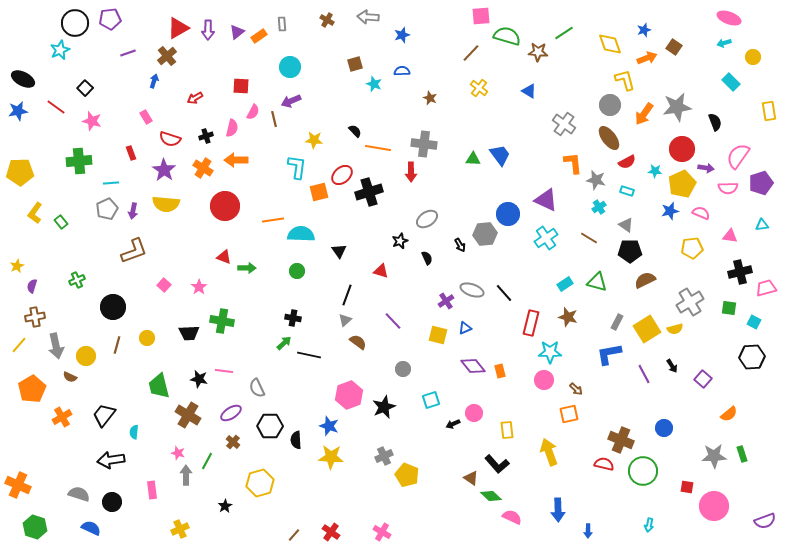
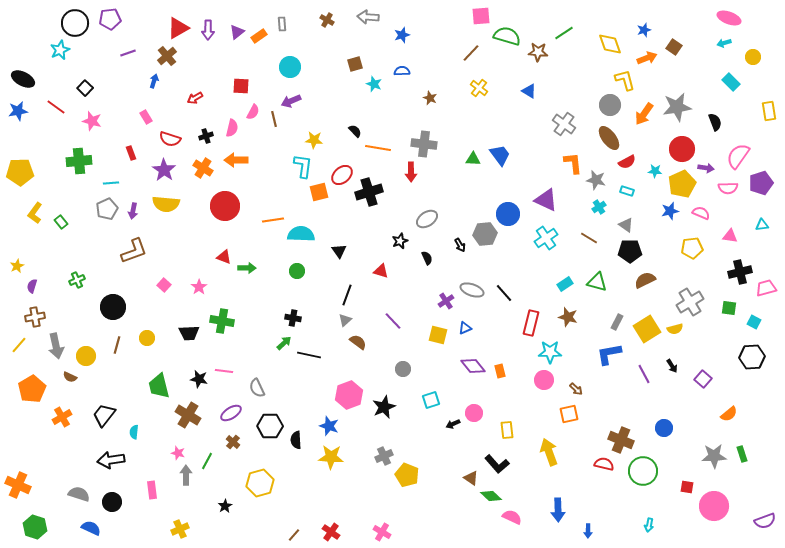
cyan L-shape at (297, 167): moved 6 px right, 1 px up
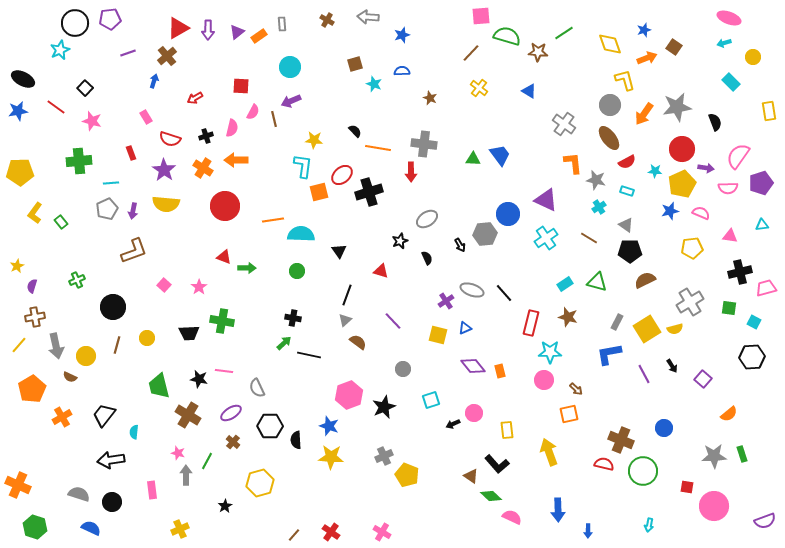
brown triangle at (471, 478): moved 2 px up
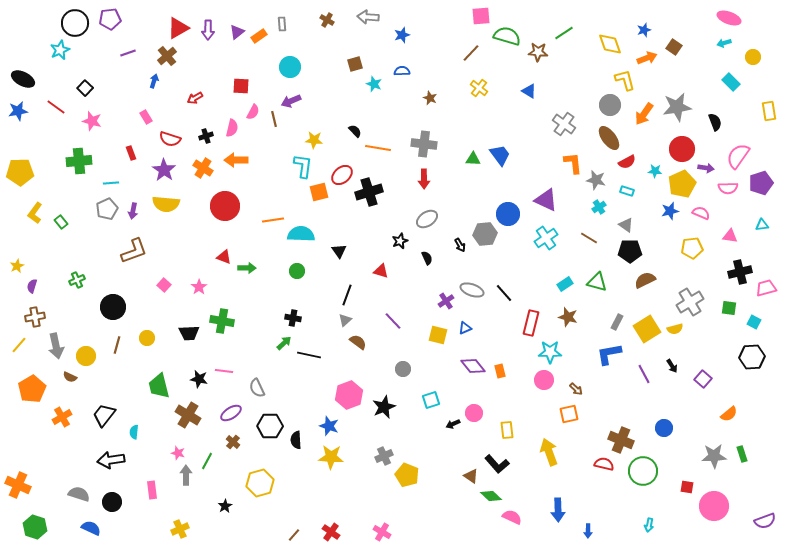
red arrow at (411, 172): moved 13 px right, 7 px down
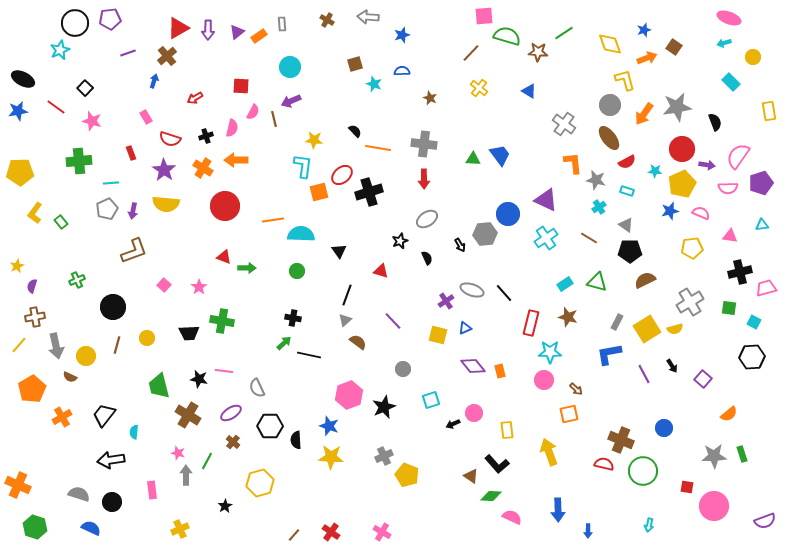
pink square at (481, 16): moved 3 px right
purple arrow at (706, 168): moved 1 px right, 3 px up
green diamond at (491, 496): rotated 40 degrees counterclockwise
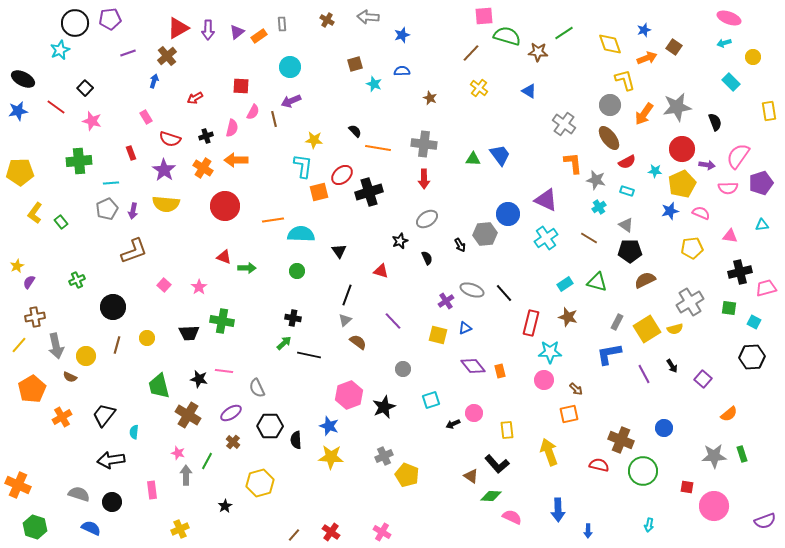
purple semicircle at (32, 286): moved 3 px left, 4 px up; rotated 16 degrees clockwise
red semicircle at (604, 464): moved 5 px left, 1 px down
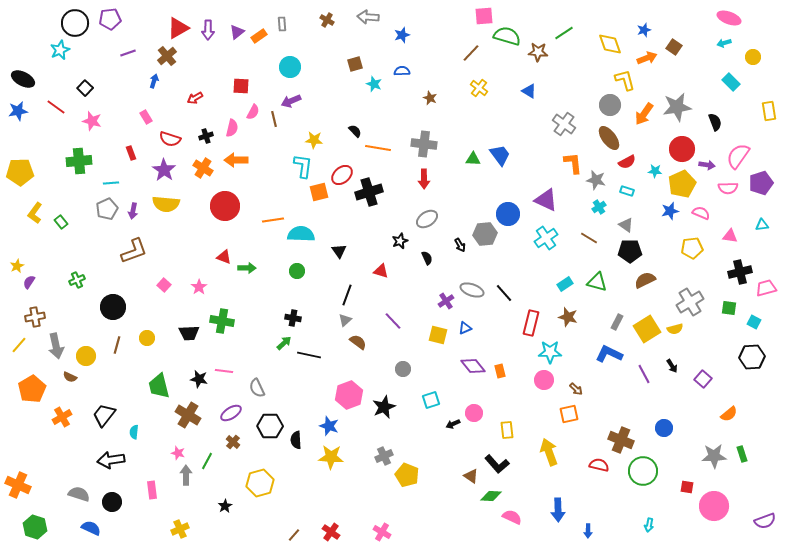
blue L-shape at (609, 354): rotated 36 degrees clockwise
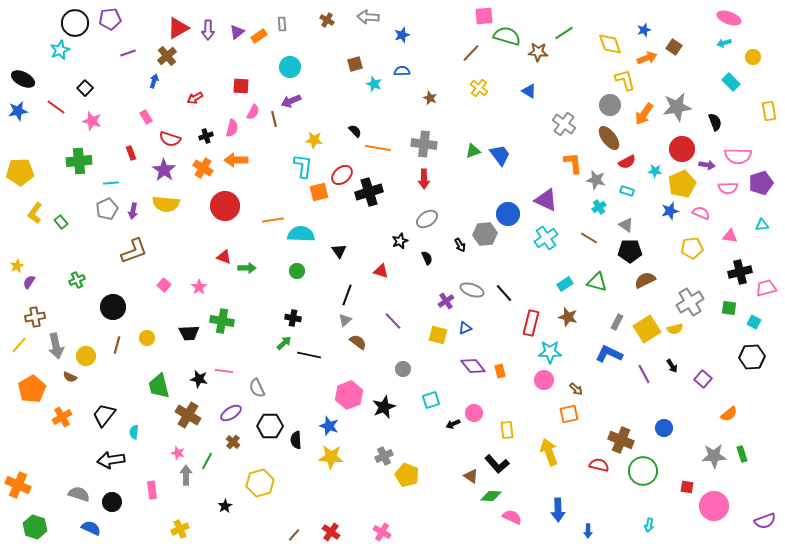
pink semicircle at (738, 156): rotated 124 degrees counterclockwise
green triangle at (473, 159): moved 8 px up; rotated 21 degrees counterclockwise
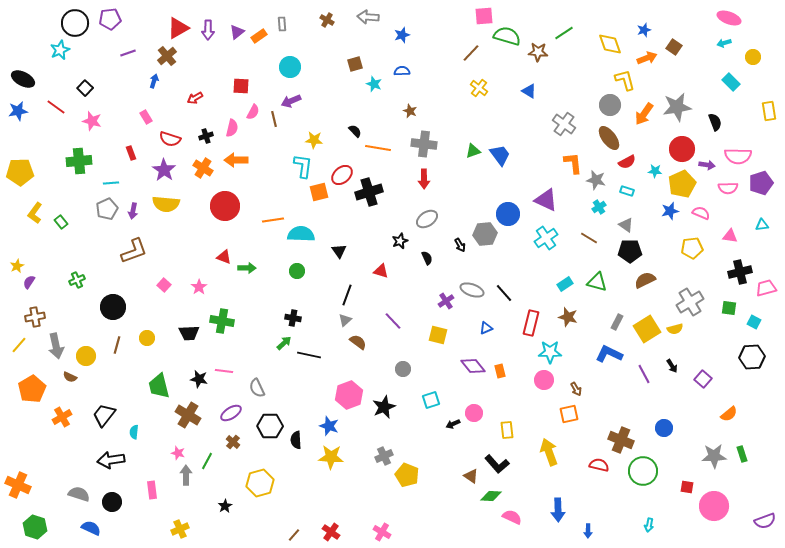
brown star at (430, 98): moved 20 px left, 13 px down
blue triangle at (465, 328): moved 21 px right
brown arrow at (576, 389): rotated 16 degrees clockwise
